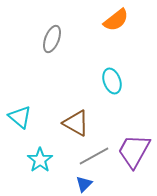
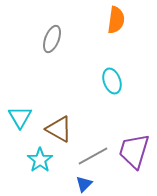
orange semicircle: rotated 44 degrees counterclockwise
cyan triangle: rotated 20 degrees clockwise
brown triangle: moved 17 px left, 6 px down
purple trapezoid: rotated 12 degrees counterclockwise
gray line: moved 1 px left
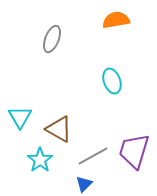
orange semicircle: rotated 108 degrees counterclockwise
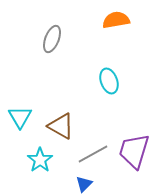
cyan ellipse: moved 3 px left
brown triangle: moved 2 px right, 3 px up
gray line: moved 2 px up
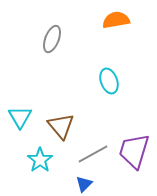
brown triangle: rotated 20 degrees clockwise
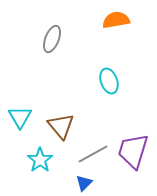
purple trapezoid: moved 1 px left
blue triangle: moved 1 px up
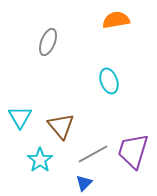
gray ellipse: moved 4 px left, 3 px down
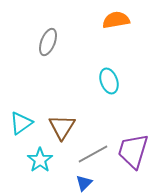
cyan triangle: moved 1 px right, 6 px down; rotated 25 degrees clockwise
brown triangle: moved 1 px right, 1 px down; rotated 12 degrees clockwise
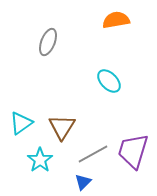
cyan ellipse: rotated 25 degrees counterclockwise
blue triangle: moved 1 px left, 1 px up
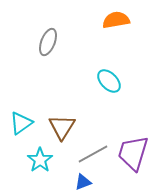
purple trapezoid: moved 2 px down
blue triangle: rotated 24 degrees clockwise
